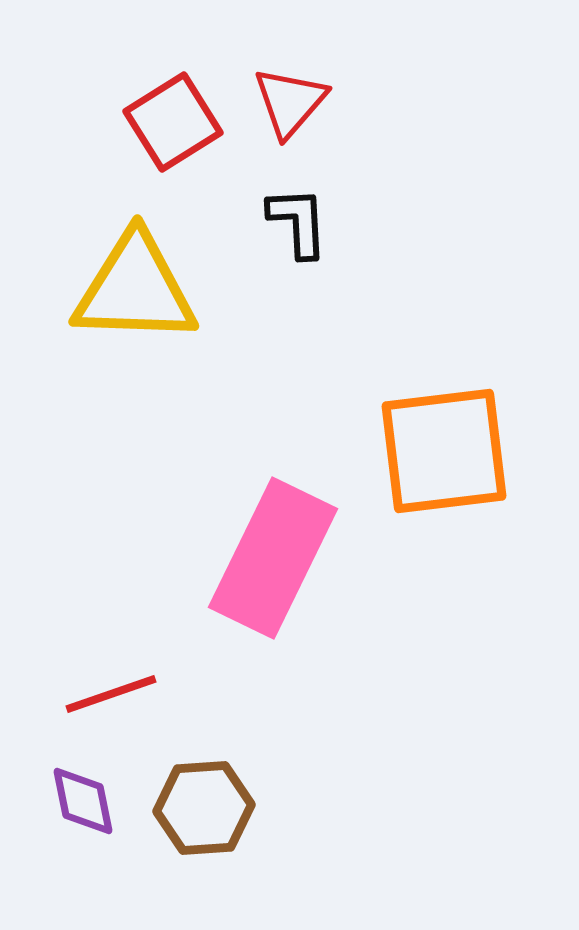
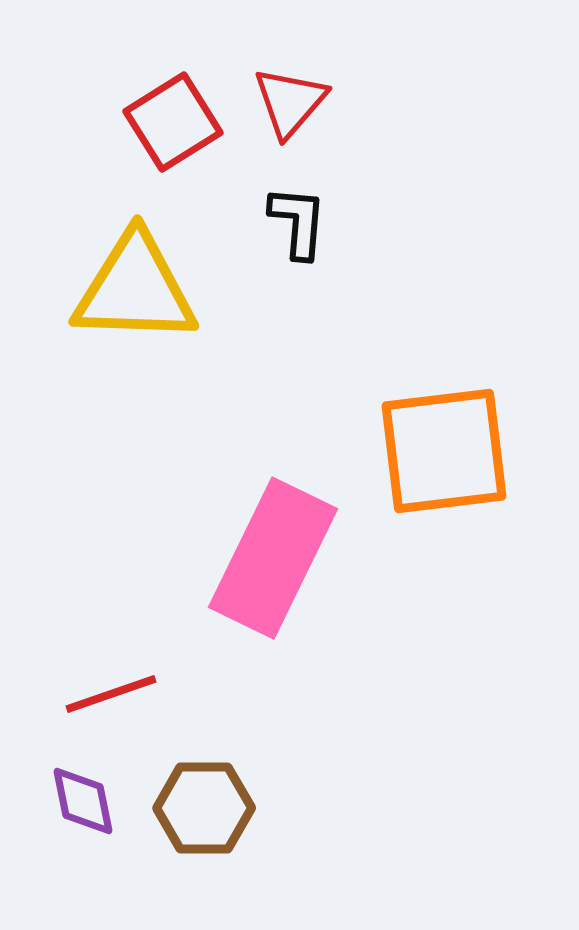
black L-shape: rotated 8 degrees clockwise
brown hexagon: rotated 4 degrees clockwise
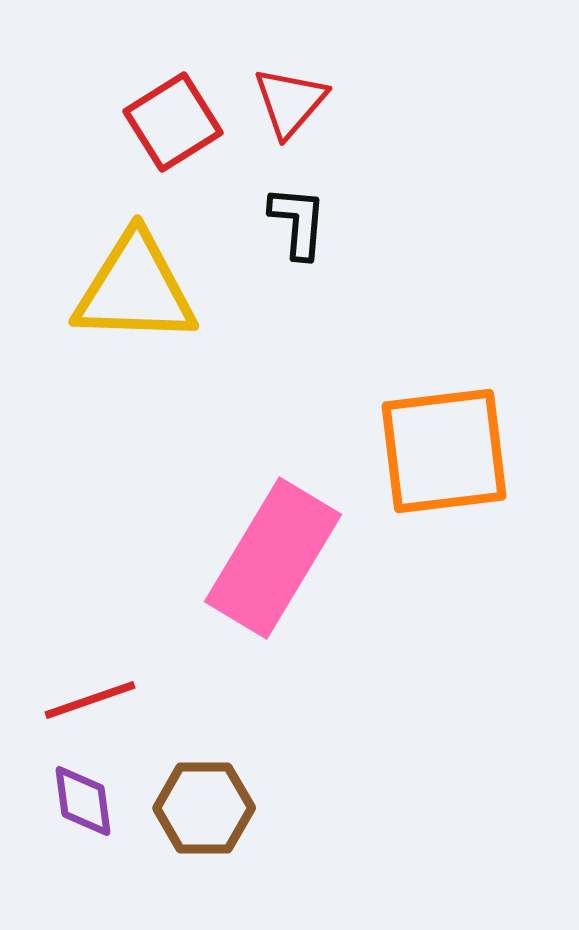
pink rectangle: rotated 5 degrees clockwise
red line: moved 21 px left, 6 px down
purple diamond: rotated 4 degrees clockwise
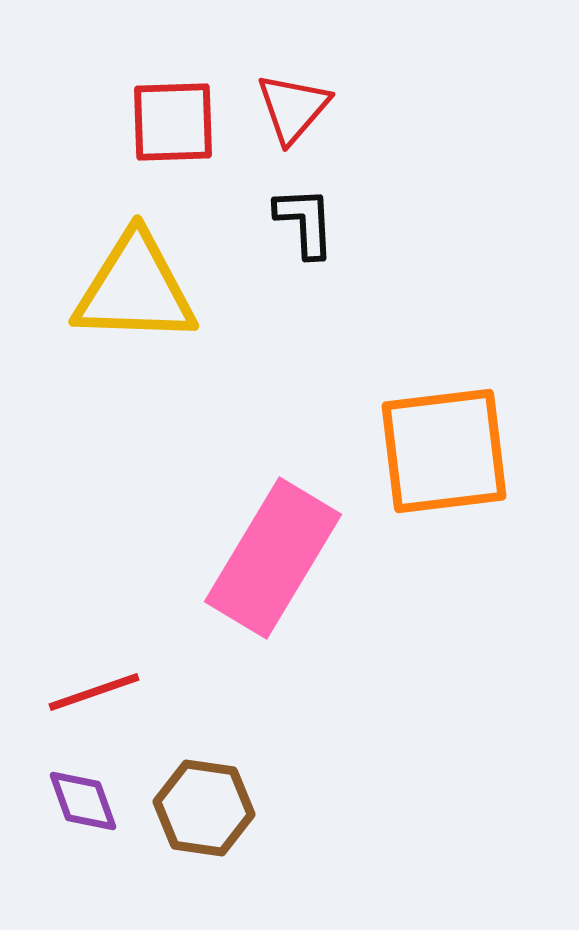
red triangle: moved 3 px right, 6 px down
red square: rotated 30 degrees clockwise
black L-shape: moved 7 px right; rotated 8 degrees counterclockwise
red line: moved 4 px right, 8 px up
purple diamond: rotated 12 degrees counterclockwise
brown hexagon: rotated 8 degrees clockwise
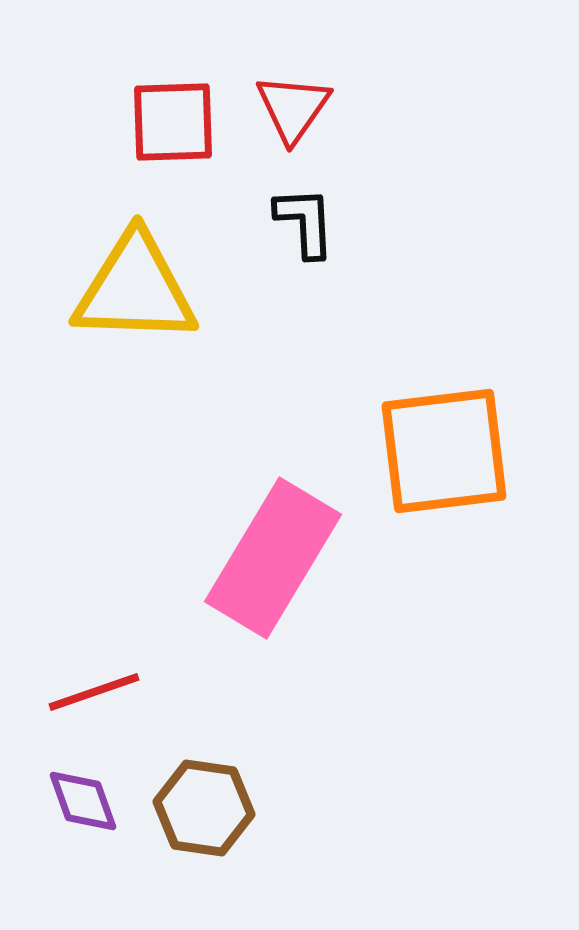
red triangle: rotated 6 degrees counterclockwise
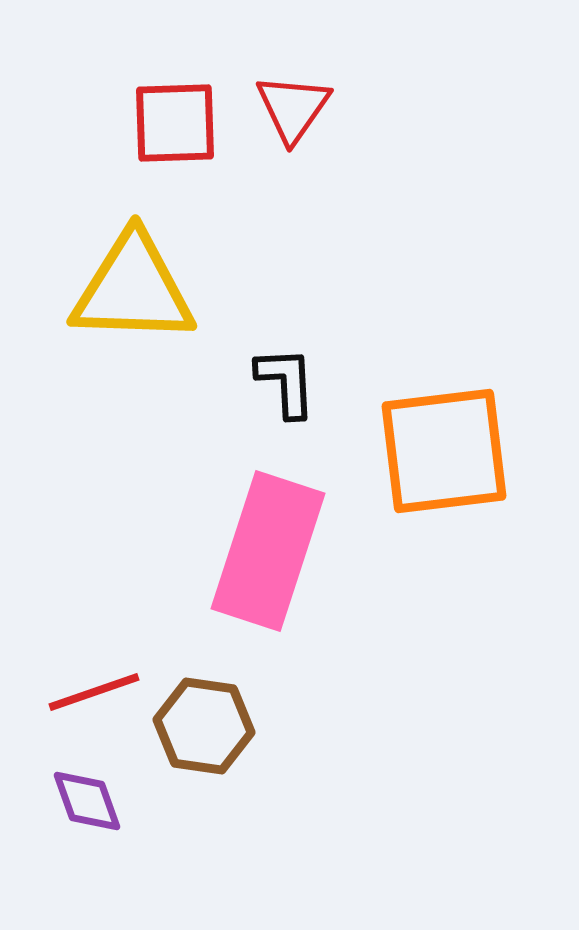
red square: moved 2 px right, 1 px down
black L-shape: moved 19 px left, 160 px down
yellow triangle: moved 2 px left
pink rectangle: moved 5 px left, 7 px up; rotated 13 degrees counterclockwise
purple diamond: moved 4 px right
brown hexagon: moved 82 px up
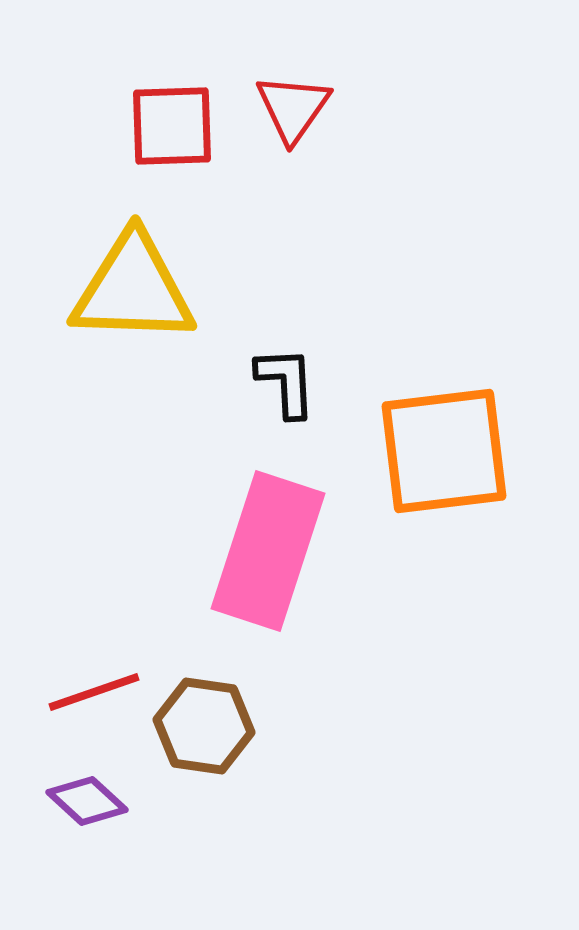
red square: moved 3 px left, 3 px down
purple diamond: rotated 28 degrees counterclockwise
